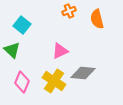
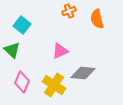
yellow cross: moved 4 px down
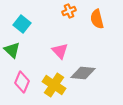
cyan square: moved 1 px up
pink triangle: rotated 48 degrees counterclockwise
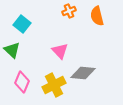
orange semicircle: moved 3 px up
yellow cross: rotated 30 degrees clockwise
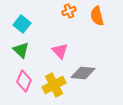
green triangle: moved 9 px right
pink diamond: moved 2 px right, 1 px up
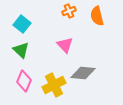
pink triangle: moved 5 px right, 6 px up
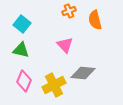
orange semicircle: moved 2 px left, 4 px down
green triangle: rotated 30 degrees counterclockwise
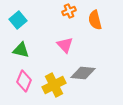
cyan square: moved 4 px left, 4 px up; rotated 12 degrees clockwise
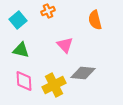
orange cross: moved 21 px left
pink diamond: rotated 25 degrees counterclockwise
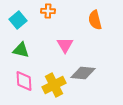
orange cross: rotated 24 degrees clockwise
pink triangle: rotated 12 degrees clockwise
